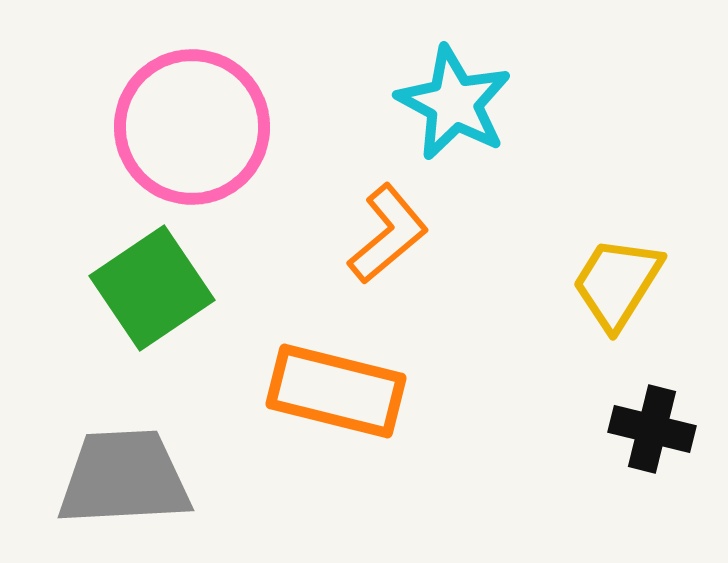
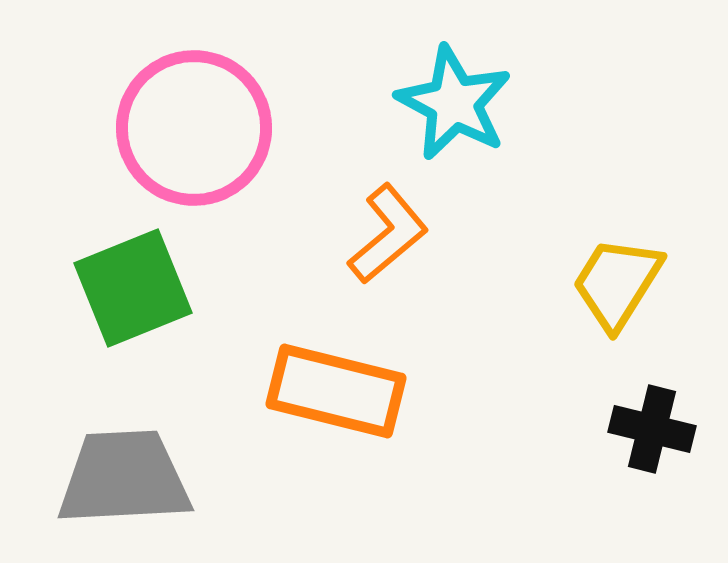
pink circle: moved 2 px right, 1 px down
green square: moved 19 px left; rotated 12 degrees clockwise
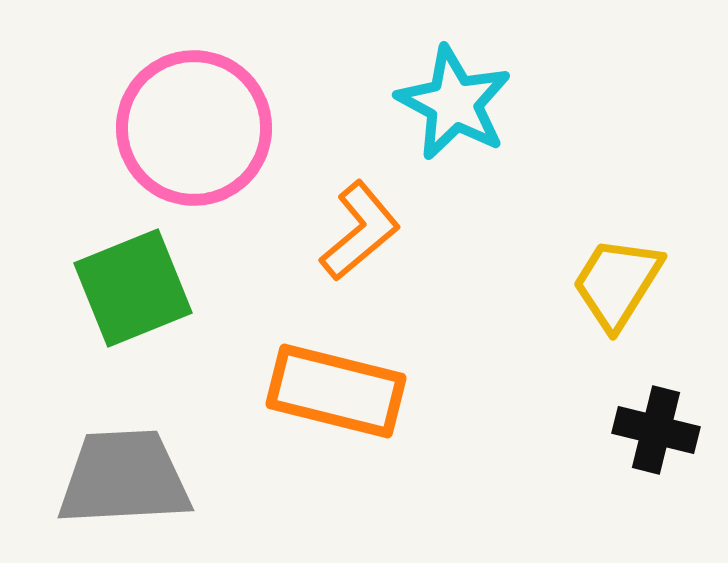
orange L-shape: moved 28 px left, 3 px up
black cross: moved 4 px right, 1 px down
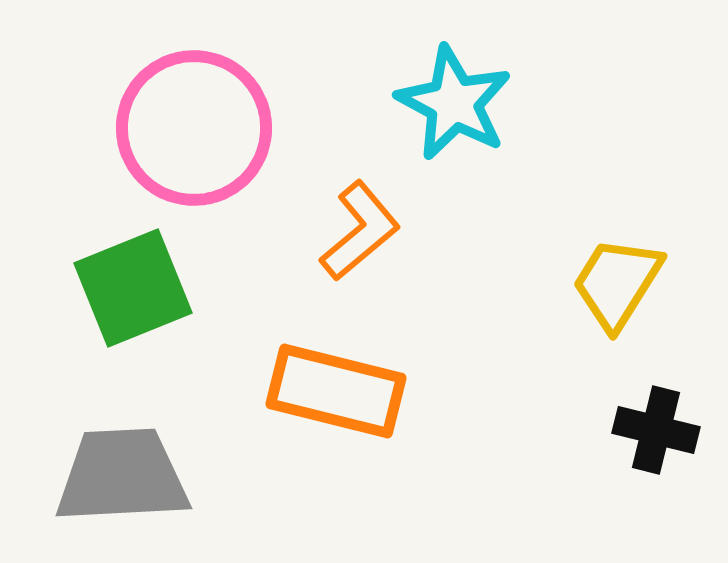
gray trapezoid: moved 2 px left, 2 px up
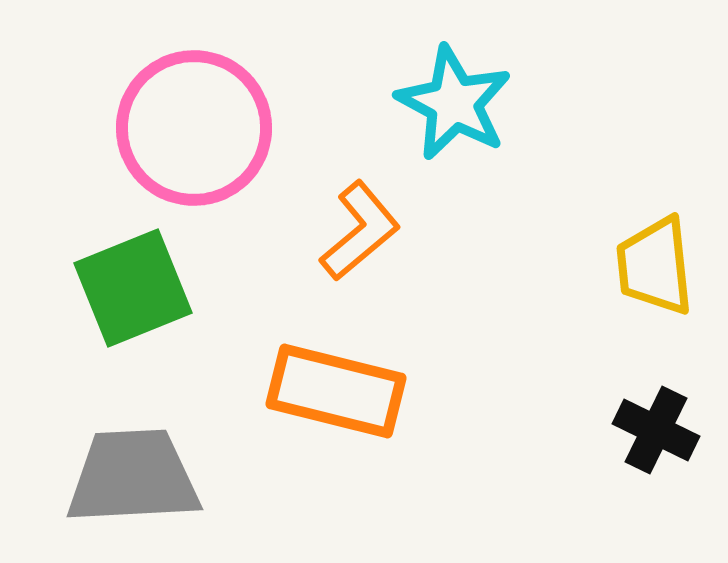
yellow trapezoid: moved 38 px right, 17 px up; rotated 38 degrees counterclockwise
black cross: rotated 12 degrees clockwise
gray trapezoid: moved 11 px right, 1 px down
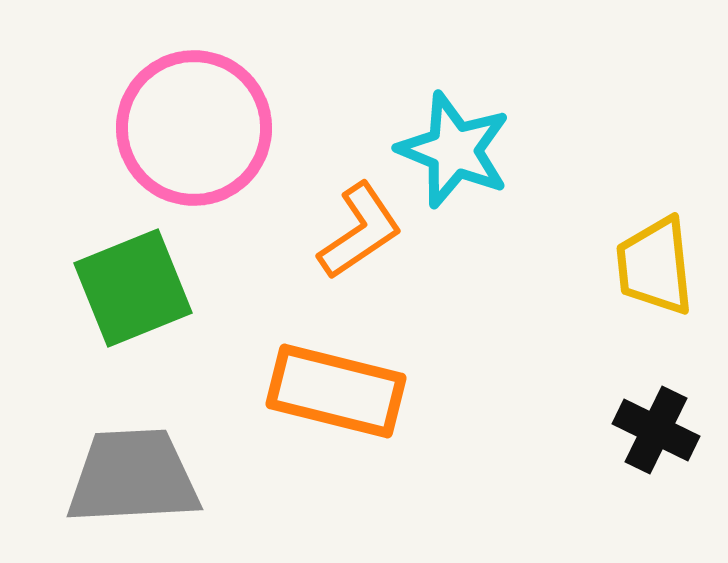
cyan star: moved 47 px down; rotated 6 degrees counterclockwise
orange L-shape: rotated 6 degrees clockwise
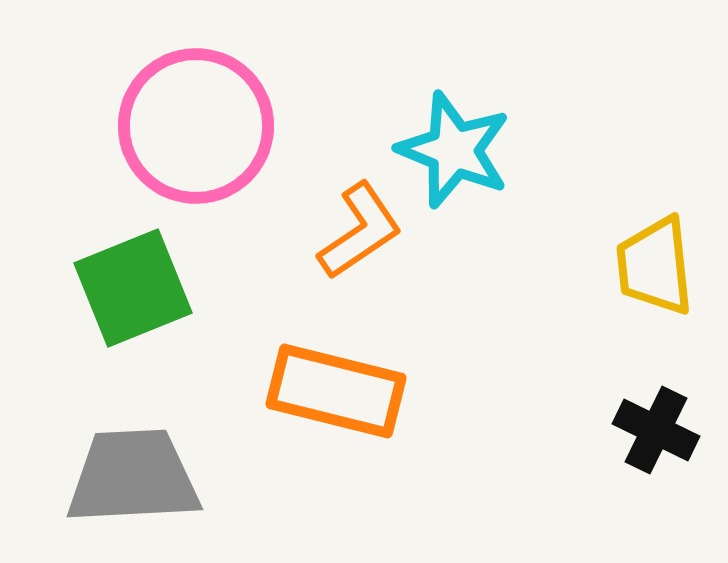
pink circle: moved 2 px right, 2 px up
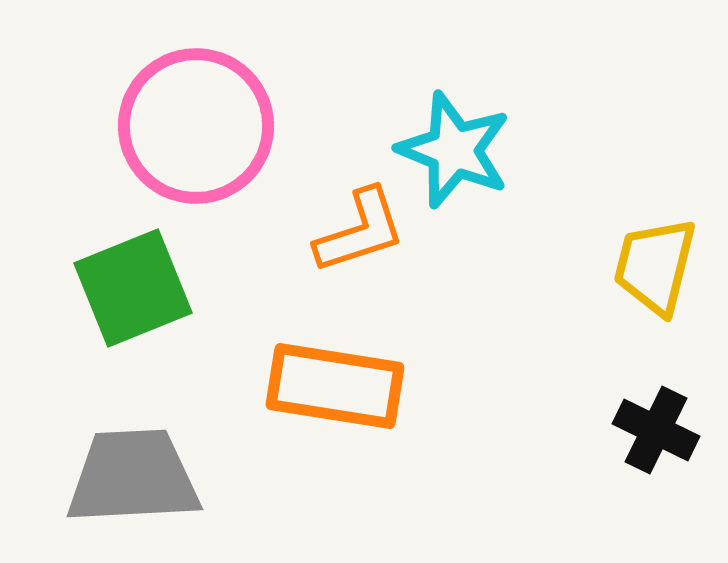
orange L-shape: rotated 16 degrees clockwise
yellow trapezoid: rotated 20 degrees clockwise
orange rectangle: moved 1 px left, 5 px up; rotated 5 degrees counterclockwise
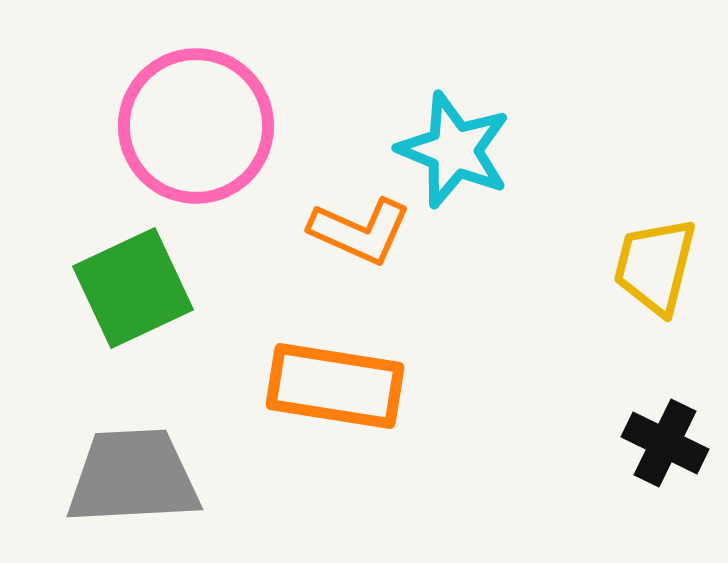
orange L-shape: rotated 42 degrees clockwise
green square: rotated 3 degrees counterclockwise
black cross: moved 9 px right, 13 px down
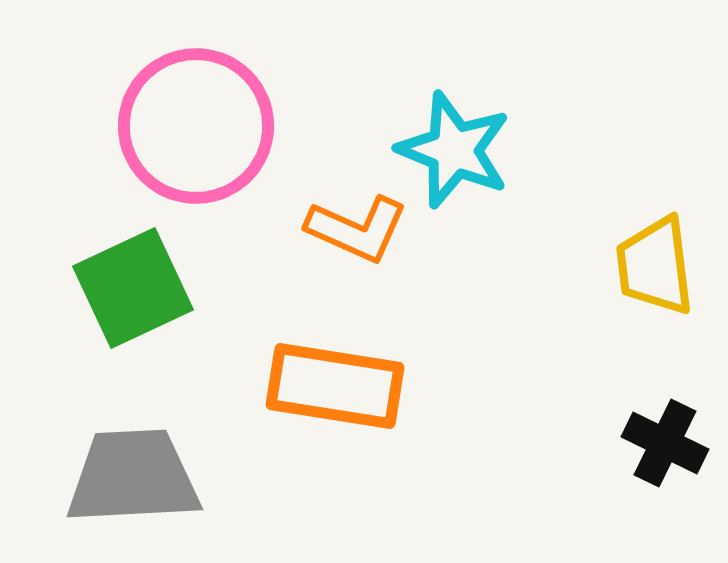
orange L-shape: moved 3 px left, 2 px up
yellow trapezoid: rotated 21 degrees counterclockwise
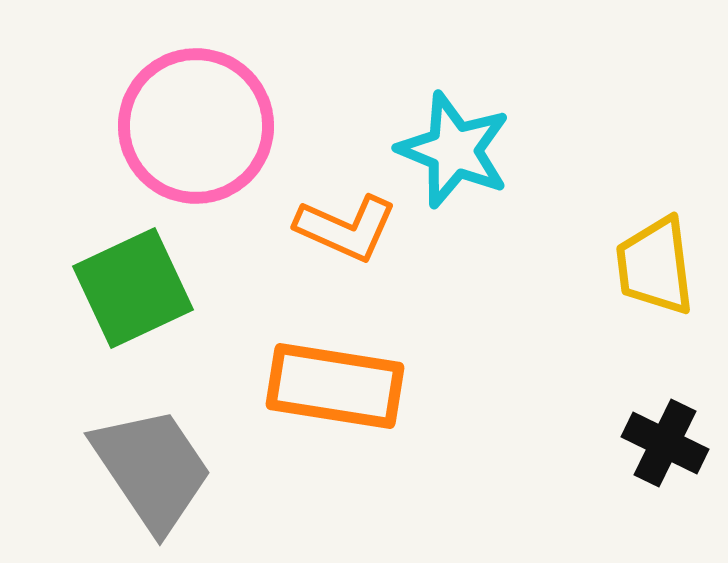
orange L-shape: moved 11 px left, 1 px up
gray trapezoid: moved 19 px right, 8 px up; rotated 59 degrees clockwise
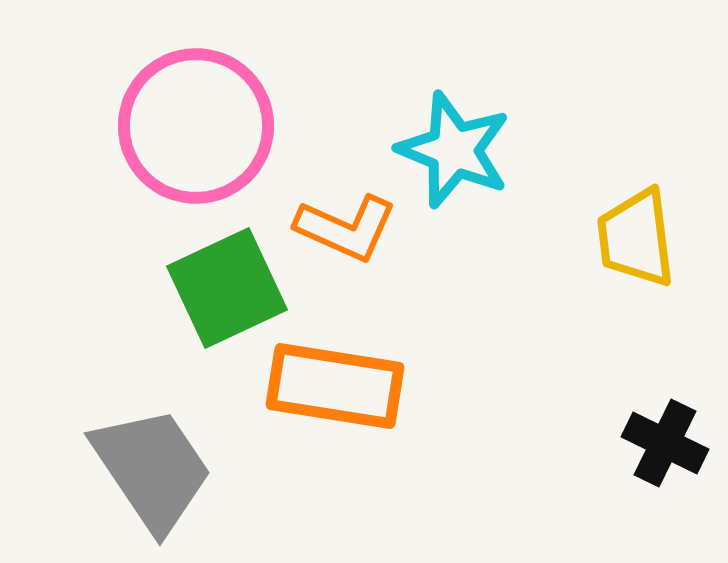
yellow trapezoid: moved 19 px left, 28 px up
green square: moved 94 px right
